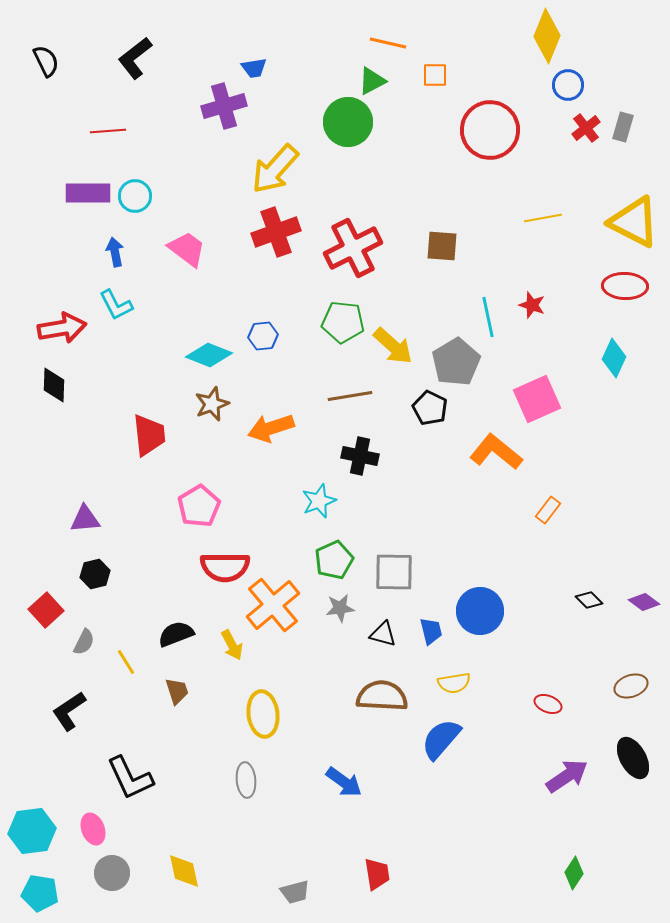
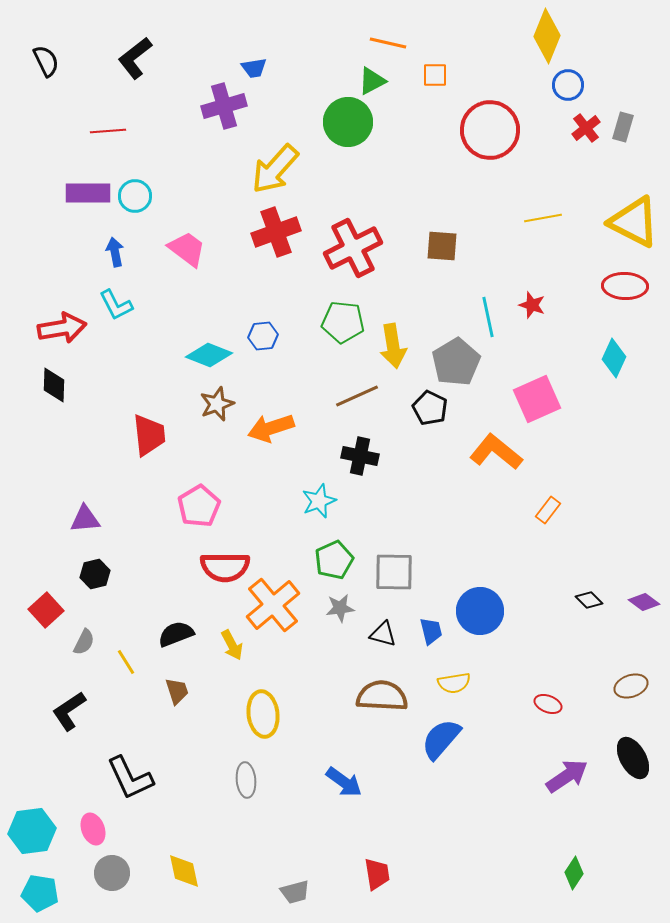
yellow arrow at (393, 346): rotated 39 degrees clockwise
brown line at (350, 396): moved 7 px right; rotated 15 degrees counterclockwise
brown star at (212, 404): moved 5 px right
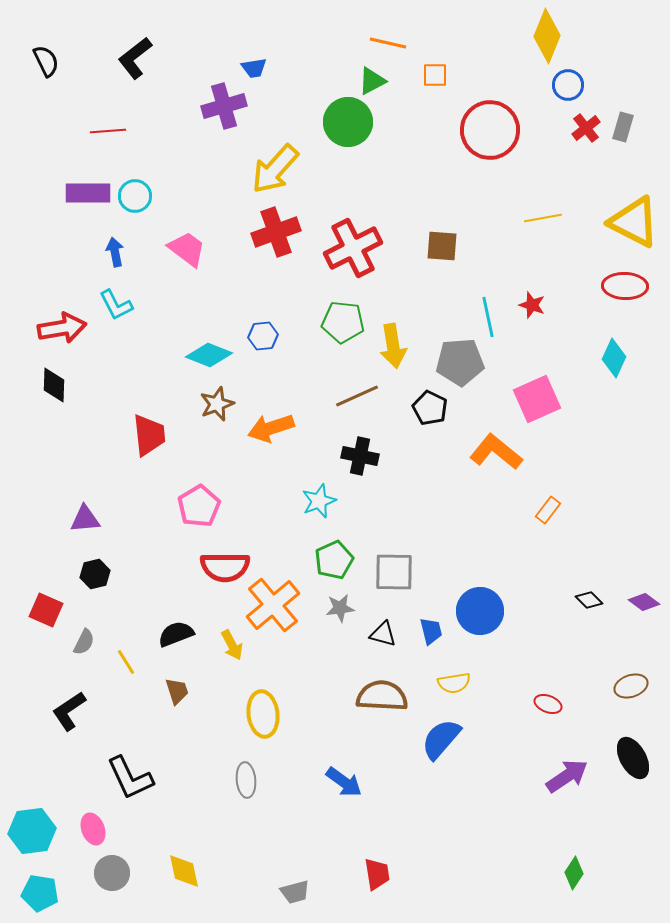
gray pentagon at (456, 362): moved 4 px right; rotated 27 degrees clockwise
red square at (46, 610): rotated 24 degrees counterclockwise
